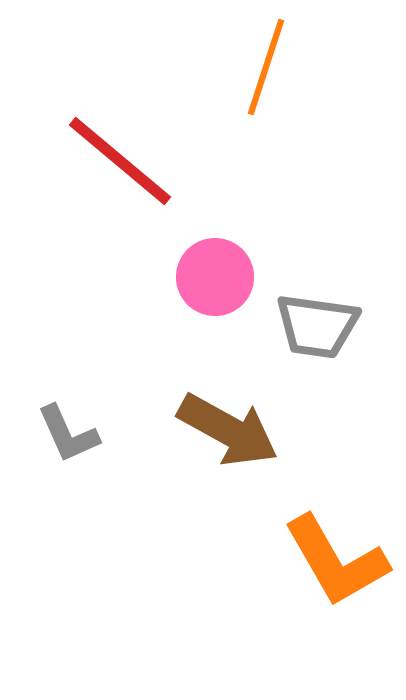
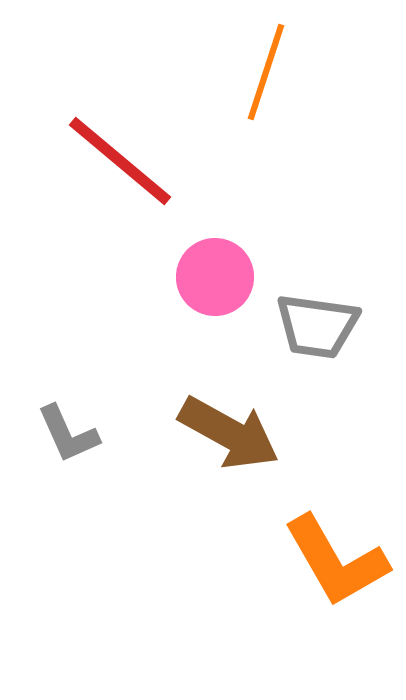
orange line: moved 5 px down
brown arrow: moved 1 px right, 3 px down
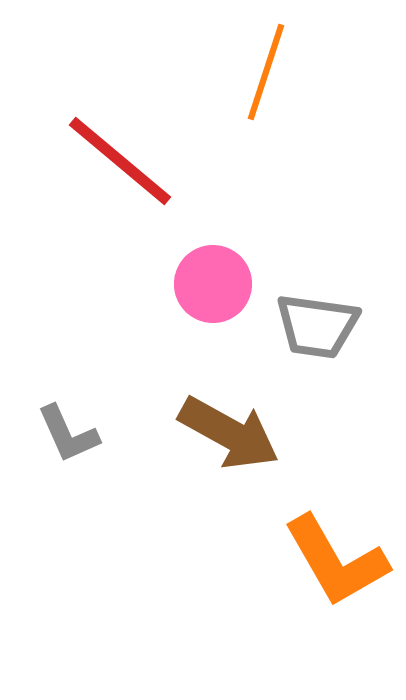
pink circle: moved 2 px left, 7 px down
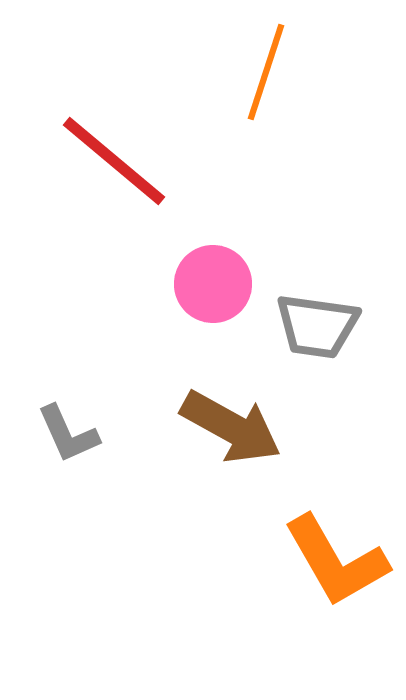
red line: moved 6 px left
brown arrow: moved 2 px right, 6 px up
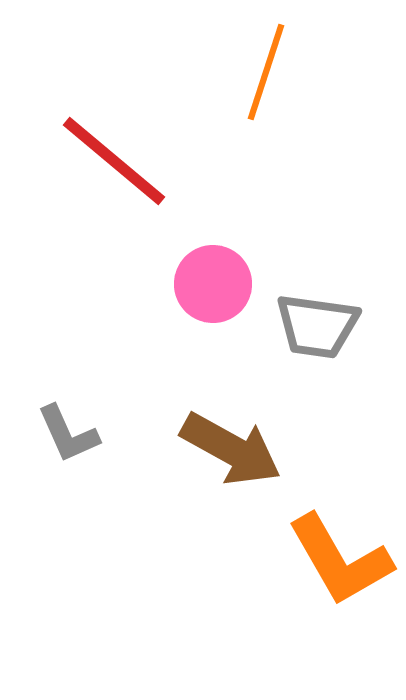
brown arrow: moved 22 px down
orange L-shape: moved 4 px right, 1 px up
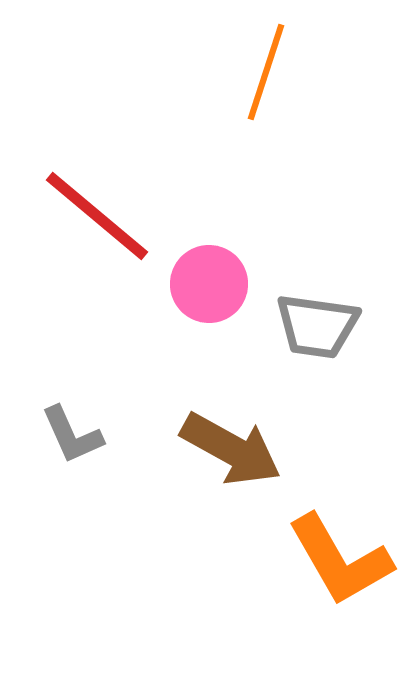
red line: moved 17 px left, 55 px down
pink circle: moved 4 px left
gray L-shape: moved 4 px right, 1 px down
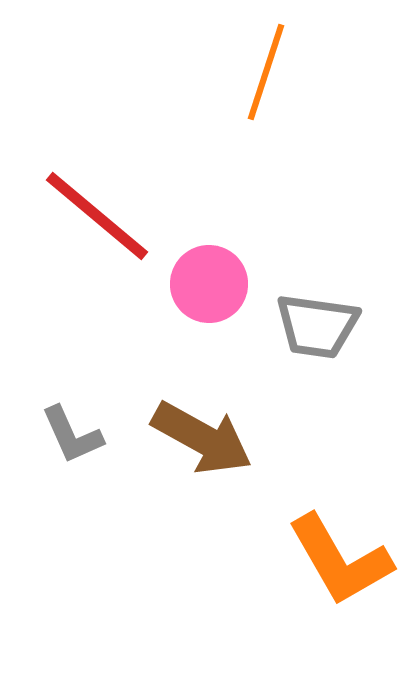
brown arrow: moved 29 px left, 11 px up
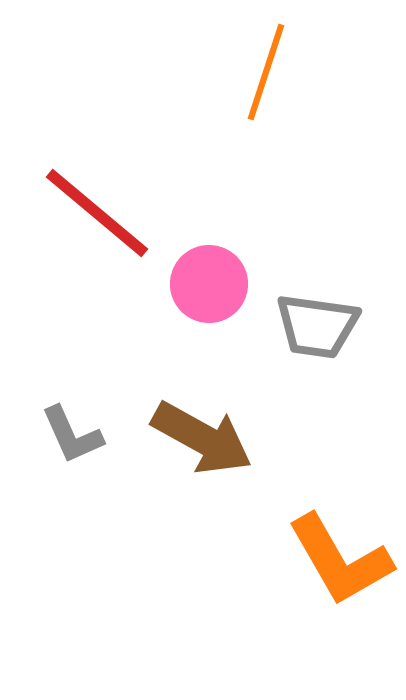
red line: moved 3 px up
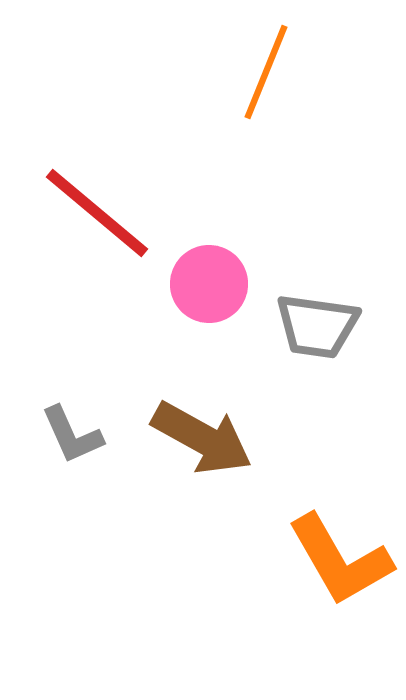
orange line: rotated 4 degrees clockwise
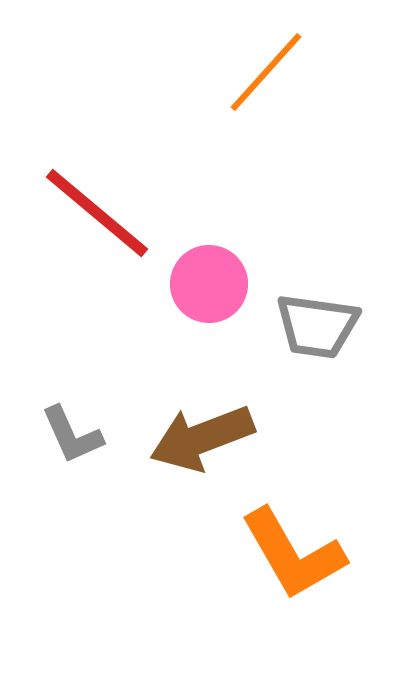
orange line: rotated 20 degrees clockwise
brown arrow: rotated 130 degrees clockwise
orange L-shape: moved 47 px left, 6 px up
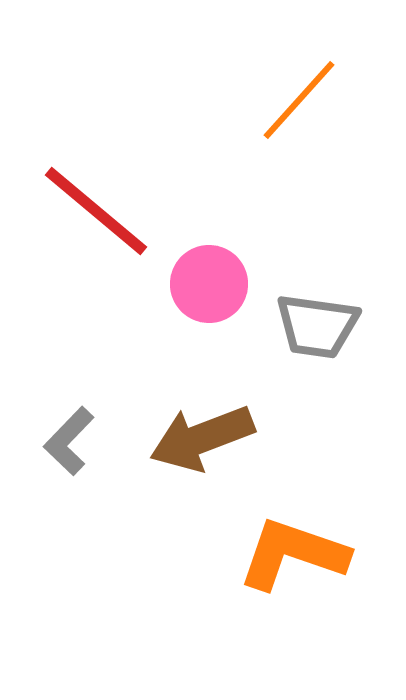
orange line: moved 33 px right, 28 px down
red line: moved 1 px left, 2 px up
gray L-shape: moved 3 px left, 6 px down; rotated 68 degrees clockwise
orange L-shape: rotated 139 degrees clockwise
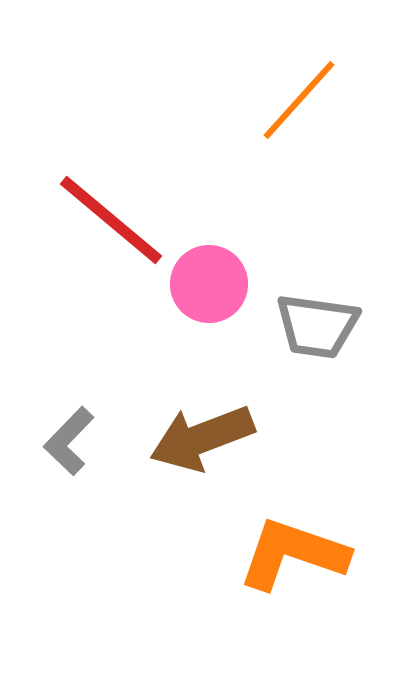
red line: moved 15 px right, 9 px down
